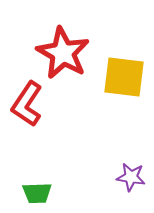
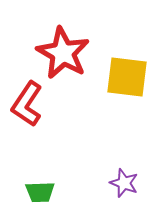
yellow square: moved 3 px right
purple star: moved 7 px left, 6 px down; rotated 12 degrees clockwise
green trapezoid: moved 3 px right, 1 px up
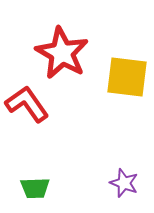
red star: moved 1 px left
red L-shape: rotated 111 degrees clockwise
green trapezoid: moved 5 px left, 4 px up
